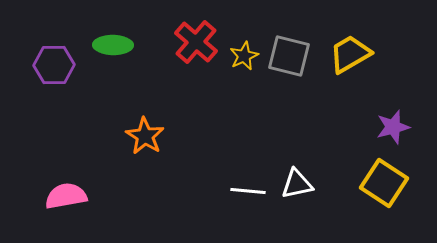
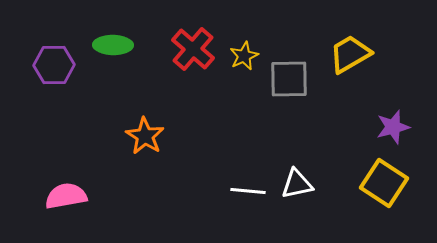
red cross: moved 3 px left, 7 px down
gray square: moved 23 px down; rotated 15 degrees counterclockwise
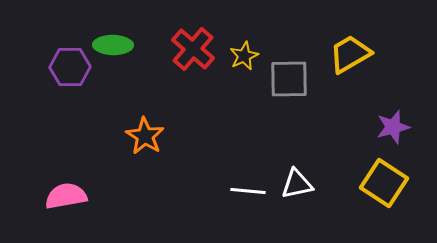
purple hexagon: moved 16 px right, 2 px down
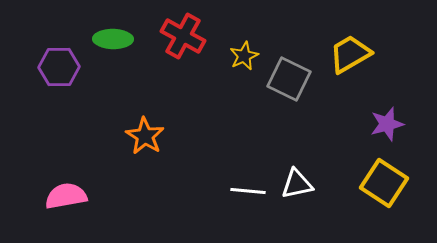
green ellipse: moved 6 px up
red cross: moved 10 px left, 13 px up; rotated 12 degrees counterclockwise
purple hexagon: moved 11 px left
gray square: rotated 27 degrees clockwise
purple star: moved 6 px left, 3 px up
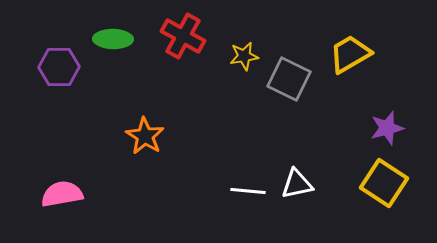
yellow star: rotated 16 degrees clockwise
purple star: moved 4 px down
pink semicircle: moved 4 px left, 2 px up
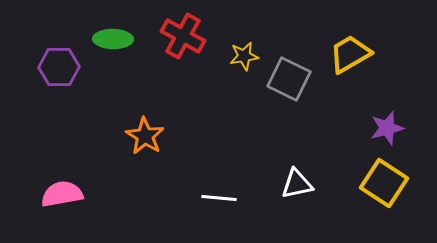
white line: moved 29 px left, 7 px down
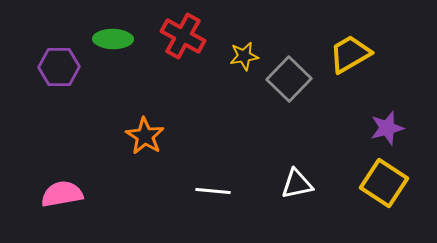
gray square: rotated 18 degrees clockwise
white line: moved 6 px left, 7 px up
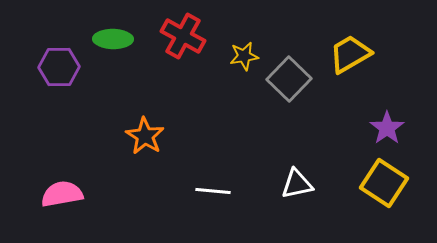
purple star: rotated 20 degrees counterclockwise
